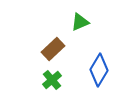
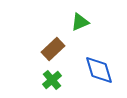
blue diamond: rotated 48 degrees counterclockwise
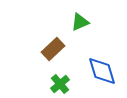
blue diamond: moved 3 px right, 1 px down
green cross: moved 8 px right, 4 px down
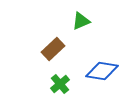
green triangle: moved 1 px right, 1 px up
blue diamond: rotated 64 degrees counterclockwise
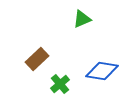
green triangle: moved 1 px right, 2 px up
brown rectangle: moved 16 px left, 10 px down
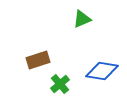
brown rectangle: moved 1 px right, 1 px down; rotated 25 degrees clockwise
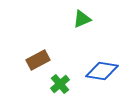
brown rectangle: rotated 10 degrees counterclockwise
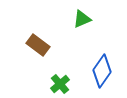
brown rectangle: moved 15 px up; rotated 65 degrees clockwise
blue diamond: rotated 64 degrees counterclockwise
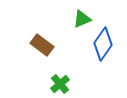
brown rectangle: moved 4 px right
blue diamond: moved 1 px right, 27 px up
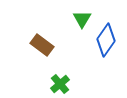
green triangle: rotated 36 degrees counterclockwise
blue diamond: moved 3 px right, 4 px up
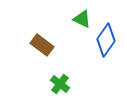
green triangle: rotated 36 degrees counterclockwise
green cross: rotated 12 degrees counterclockwise
